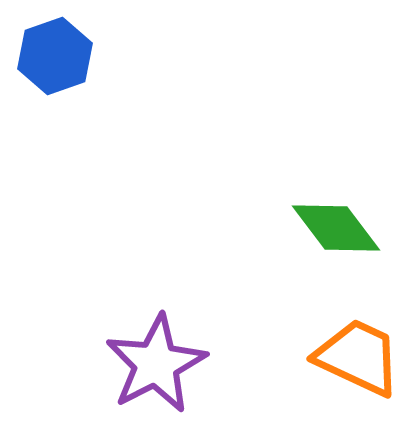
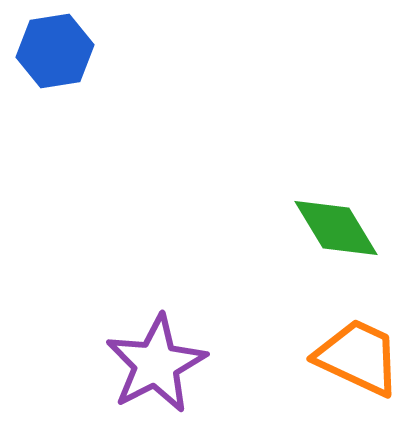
blue hexagon: moved 5 px up; rotated 10 degrees clockwise
green diamond: rotated 6 degrees clockwise
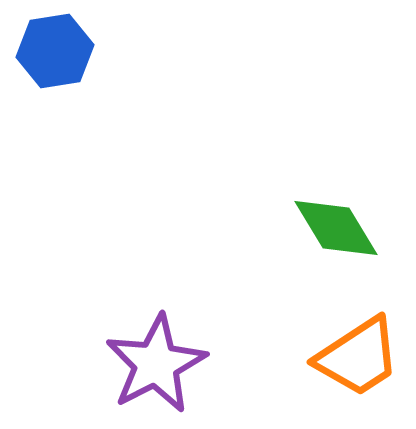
orange trapezoid: rotated 122 degrees clockwise
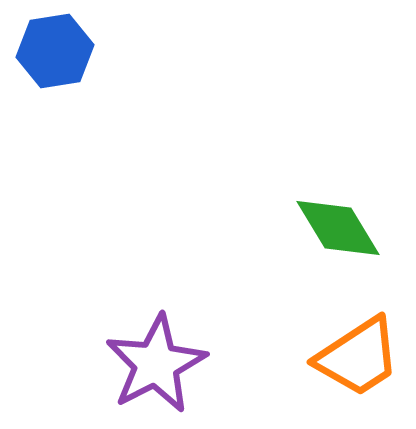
green diamond: moved 2 px right
